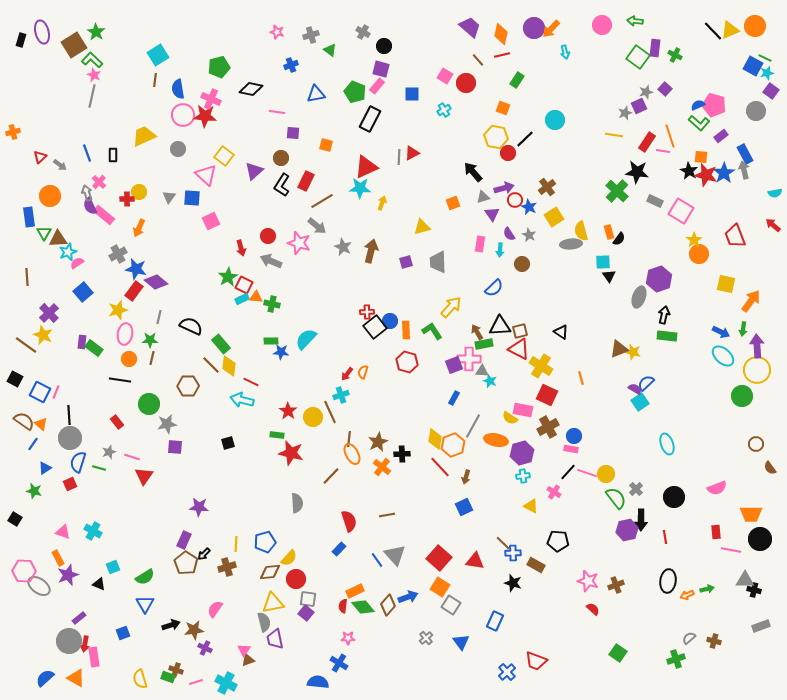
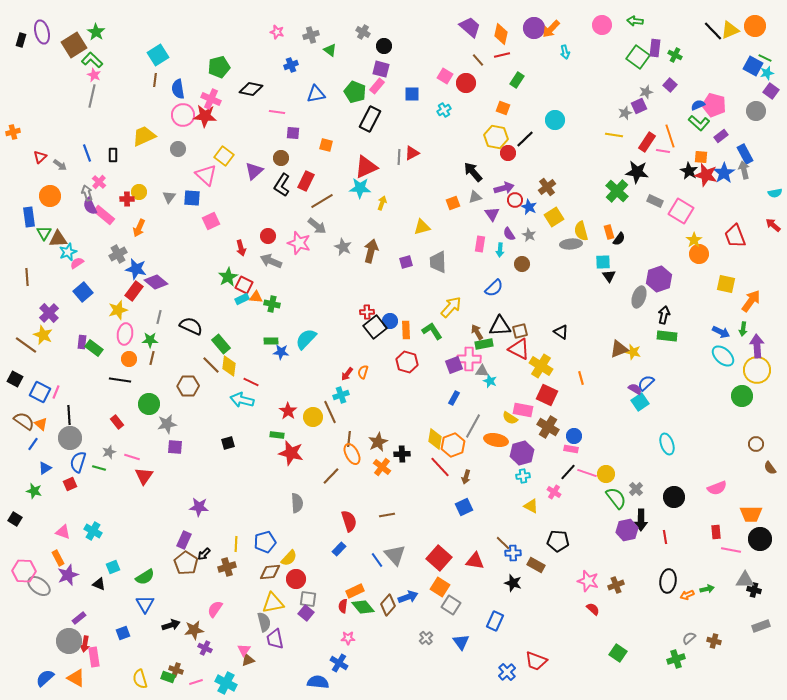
purple square at (665, 89): moved 5 px right, 4 px up
gray triangle at (483, 197): moved 8 px left
brown cross at (548, 427): rotated 30 degrees counterclockwise
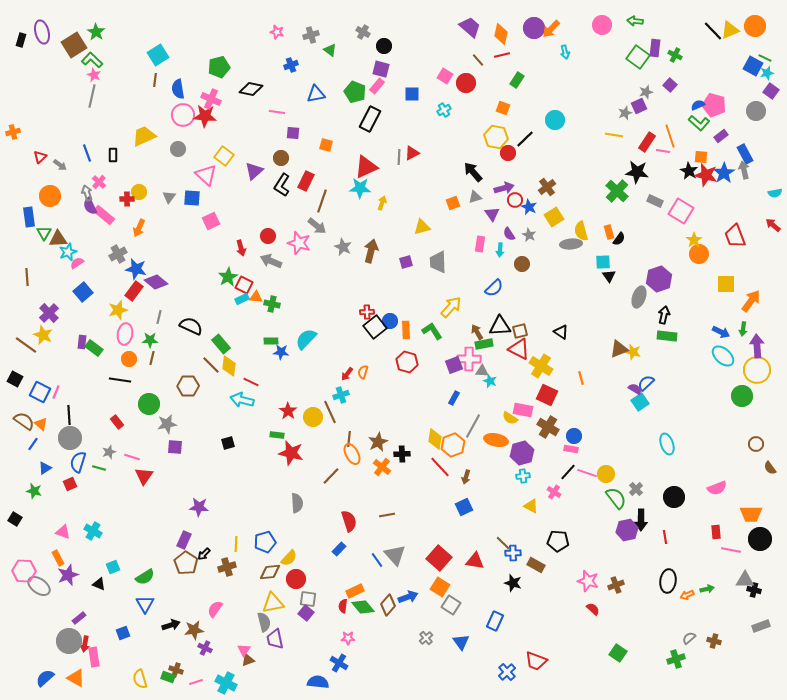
brown line at (322, 201): rotated 40 degrees counterclockwise
yellow square at (726, 284): rotated 12 degrees counterclockwise
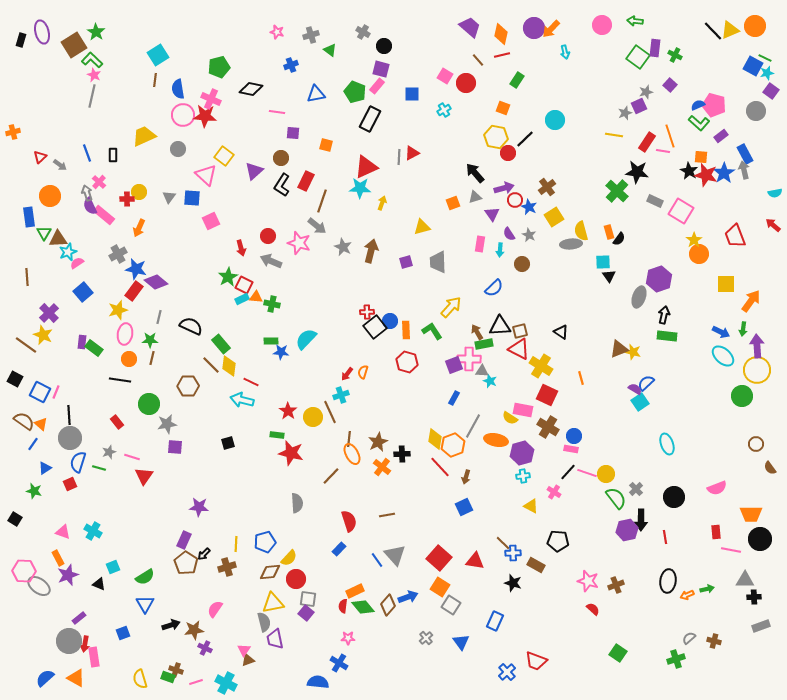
black arrow at (473, 172): moved 2 px right, 1 px down
black cross at (754, 590): moved 7 px down; rotated 16 degrees counterclockwise
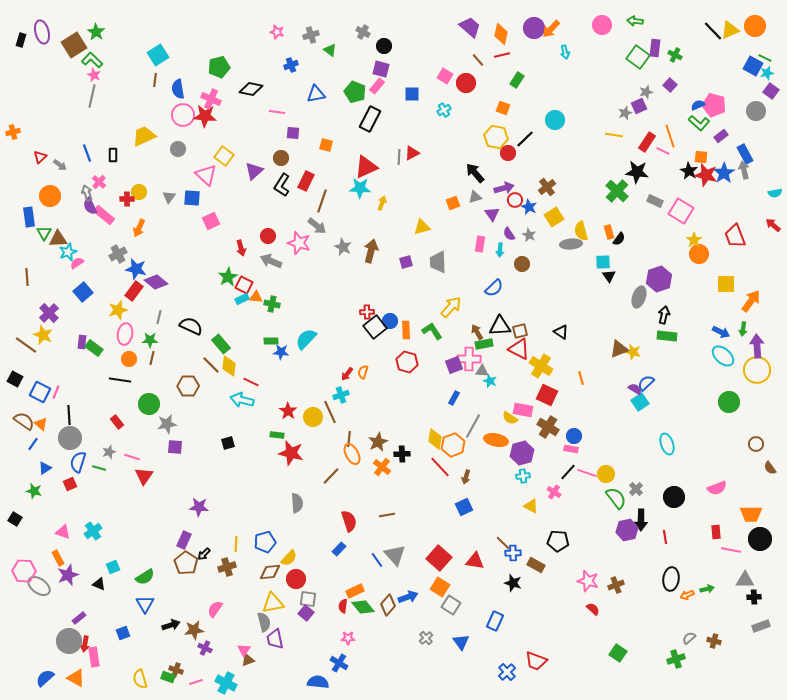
pink line at (663, 151): rotated 16 degrees clockwise
green circle at (742, 396): moved 13 px left, 6 px down
cyan cross at (93, 531): rotated 24 degrees clockwise
black ellipse at (668, 581): moved 3 px right, 2 px up
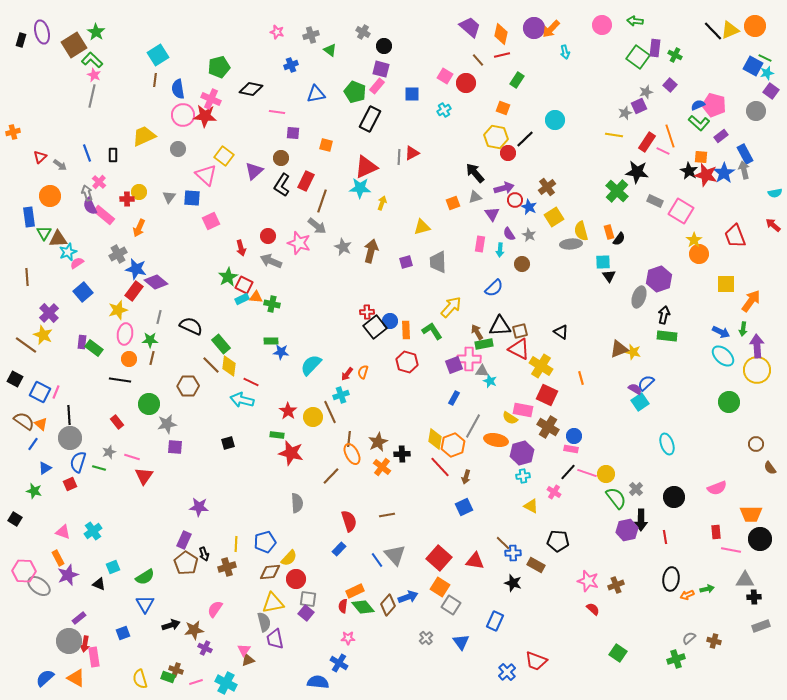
cyan semicircle at (306, 339): moved 5 px right, 26 px down
black arrow at (204, 554): rotated 64 degrees counterclockwise
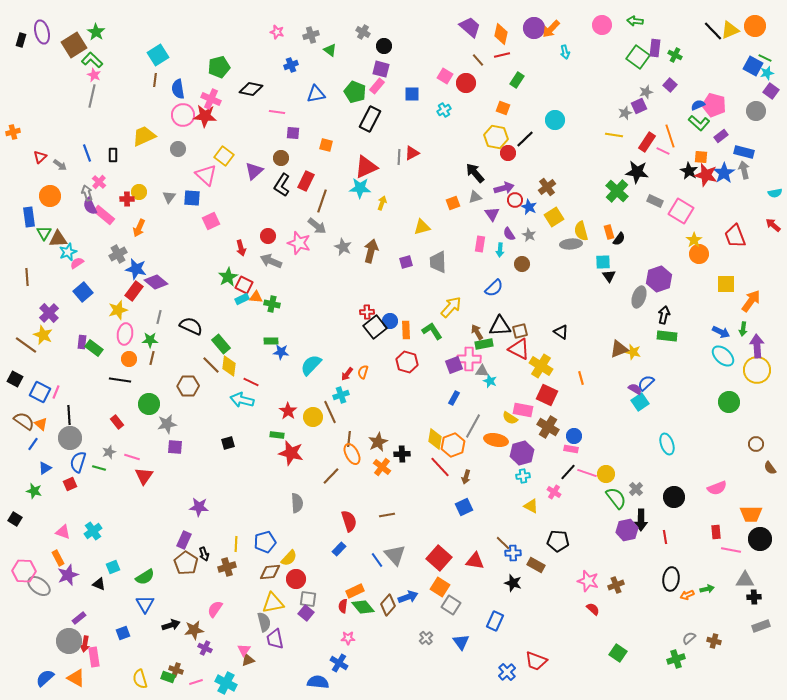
blue rectangle at (745, 154): moved 1 px left, 2 px up; rotated 48 degrees counterclockwise
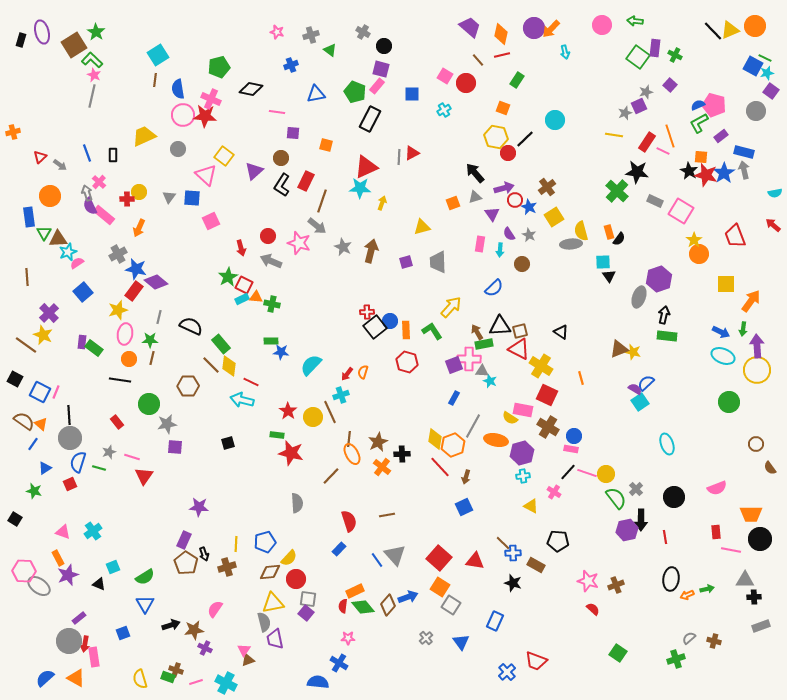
green L-shape at (699, 123): rotated 110 degrees clockwise
cyan ellipse at (723, 356): rotated 20 degrees counterclockwise
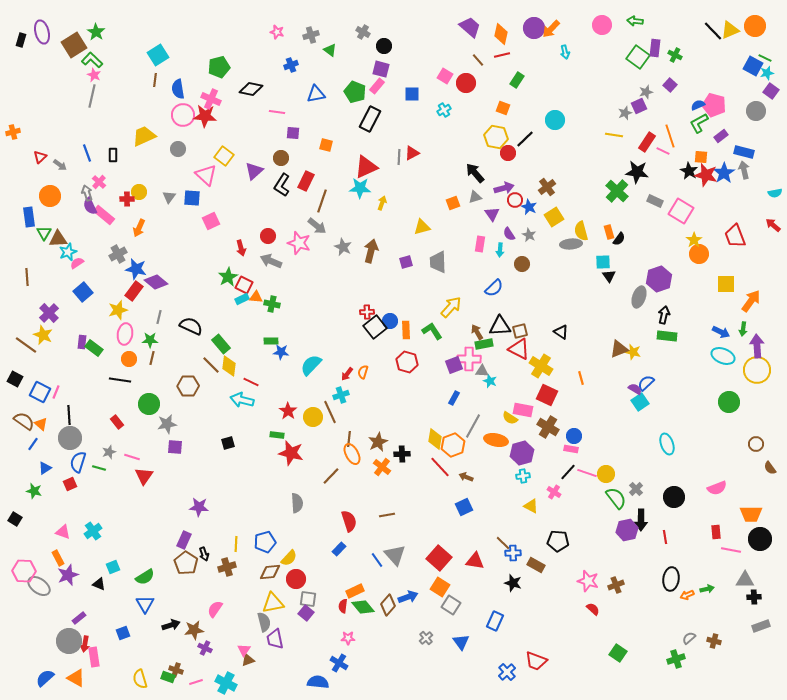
brown arrow at (466, 477): rotated 96 degrees clockwise
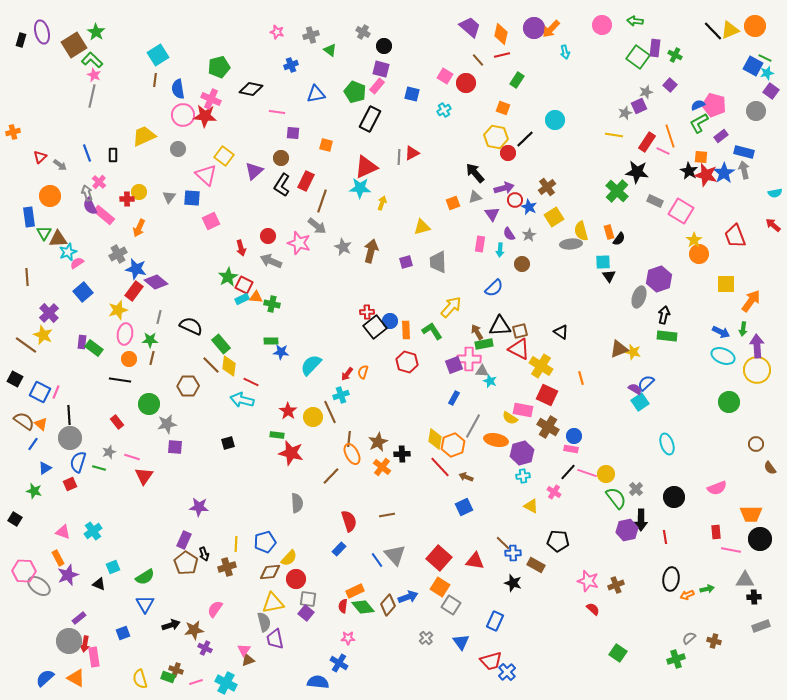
blue square at (412, 94): rotated 14 degrees clockwise
gray star at (529, 235): rotated 16 degrees clockwise
red trapezoid at (536, 661): moved 45 px left; rotated 35 degrees counterclockwise
